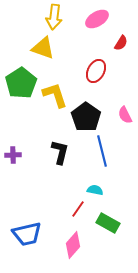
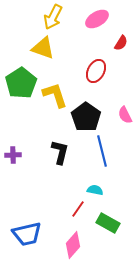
yellow arrow: moved 1 px left; rotated 20 degrees clockwise
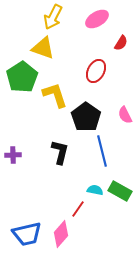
green pentagon: moved 1 px right, 6 px up
green rectangle: moved 12 px right, 32 px up
pink diamond: moved 12 px left, 11 px up
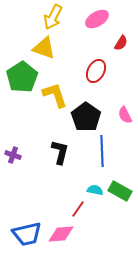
yellow triangle: moved 1 px right
blue line: rotated 12 degrees clockwise
purple cross: rotated 21 degrees clockwise
pink diamond: rotated 44 degrees clockwise
